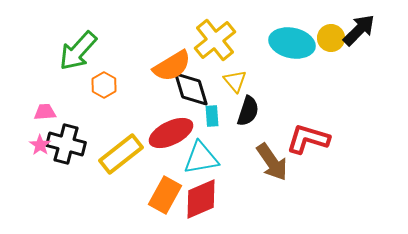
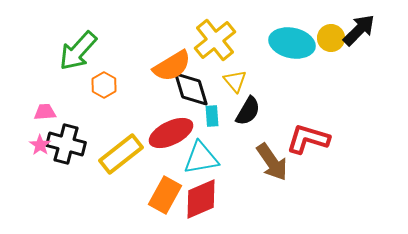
black semicircle: rotated 12 degrees clockwise
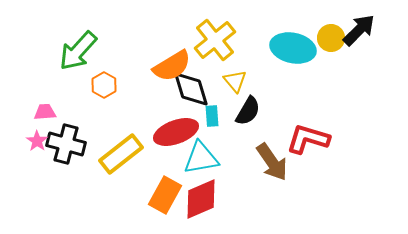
cyan ellipse: moved 1 px right, 5 px down
red ellipse: moved 5 px right, 1 px up; rotated 6 degrees clockwise
pink star: moved 3 px left, 4 px up
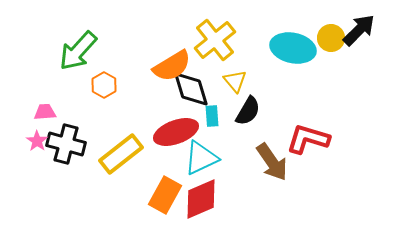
cyan triangle: rotated 15 degrees counterclockwise
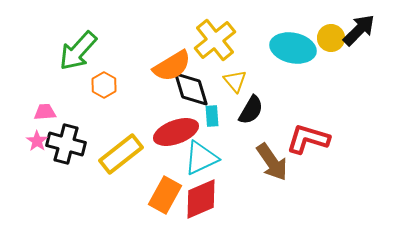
black semicircle: moved 3 px right, 1 px up
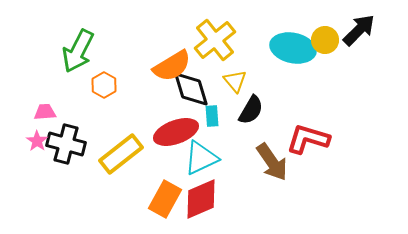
yellow circle: moved 6 px left, 2 px down
green arrow: rotated 15 degrees counterclockwise
orange rectangle: moved 4 px down
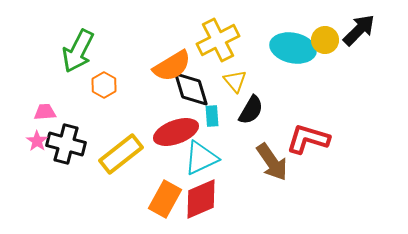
yellow cross: moved 3 px right; rotated 12 degrees clockwise
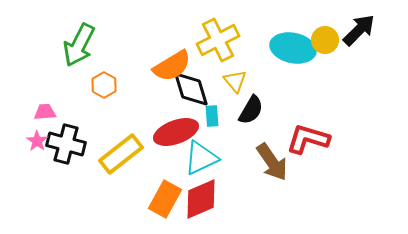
green arrow: moved 1 px right, 6 px up
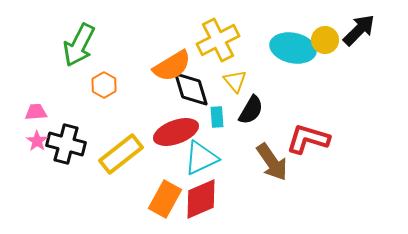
pink trapezoid: moved 9 px left
cyan rectangle: moved 5 px right, 1 px down
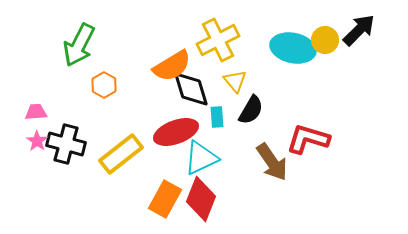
red diamond: rotated 45 degrees counterclockwise
